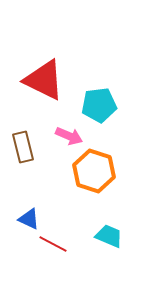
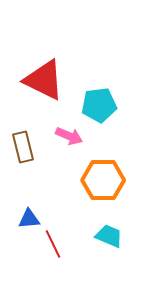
orange hexagon: moved 9 px right, 9 px down; rotated 18 degrees counterclockwise
blue triangle: rotated 30 degrees counterclockwise
red line: rotated 36 degrees clockwise
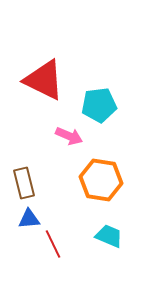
brown rectangle: moved 1 px right, 36 px down
orange hexagon: moved 2 px left; rotated 9 degrees clockwise
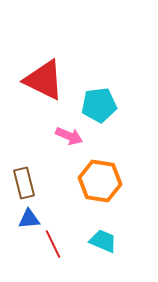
orange hexagon: moved 1 px left, 1 px down
cyan trapezoid: moved 6 px left, 5 px down
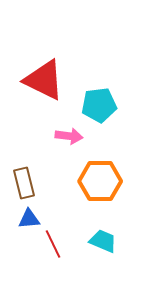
pink arrow: rotated 16 degrees counterclockwise
orange hexagon: rotated 9 degrees counterclockwise
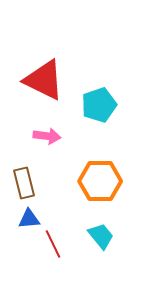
cyan pentagon: rotated 12 degrees counterclockwise
pink arrow: moved 22 px left
cyan trapezoid: moved 2 px left, 5 px up; rotated 28 degrees clockwise
